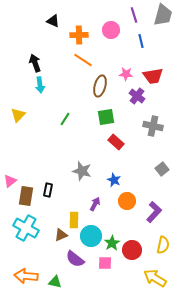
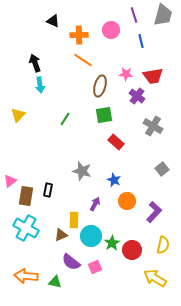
green square: moved 2 px left, 2 px up
gray cross: rotated 18 degrees clockwise
purple semicircle: moved 4 px left, 3 px down
pink square: moved 10 px left, 4 px down; rotated 24 degrees counterclockwise
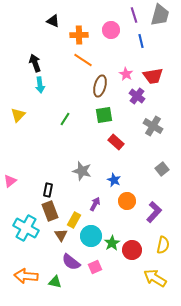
gray trapezoid: moved 3 px left
pink star: rotated 24 degrees clockwise
brown rectangle: moved 24 px right, 15 px down; rotated 30 degrees counterclockwise
yellow rectangle: rotated 28 degrees clockwise
brown triangle: rotated 40 degrees counterclockwise
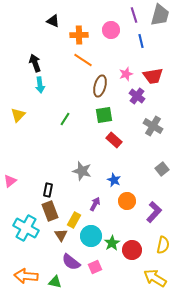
pink star: rotated 24 degrees clockwise
red rectangle: moved 2 px left, 2 px up
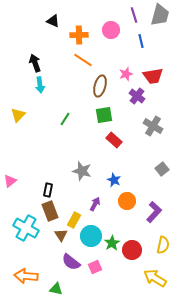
green triangle: moved 1 px right, 7 px down
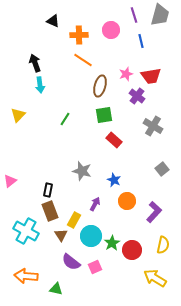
red trapezoid: moved 2 px left
cyan cross: moved 3 px down
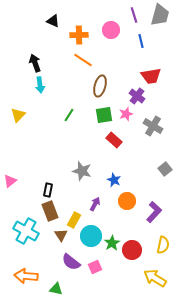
pink star: moved 40 px down
green line: moved 4 px right, 4 px up
gray square: moved 3 px right
